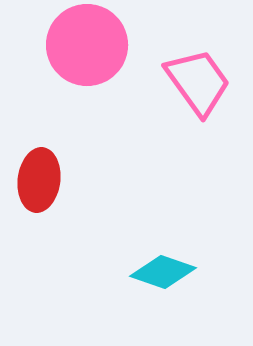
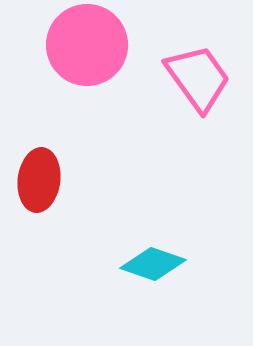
pink trapezoid: moved 4 px up
cyan diamond: moved 10 px left, 8 px up
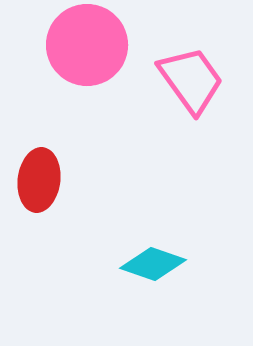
pink trapezoid: moved 7 px left, 2 px down
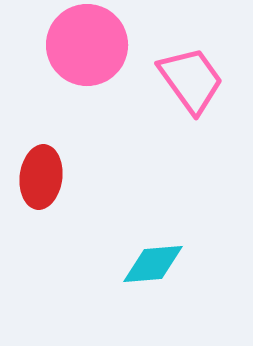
red ellipse: moved 2 px right, 3 px up
cyan diamond: rotated 24 degrees counterclockwise
